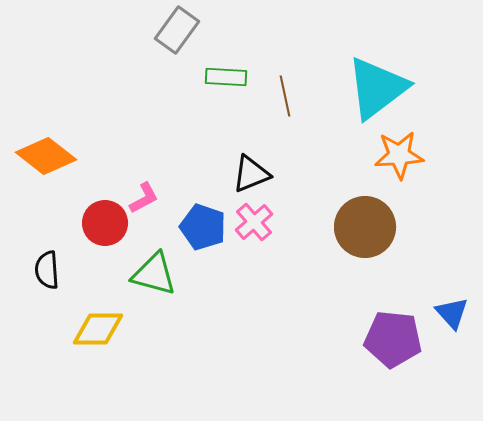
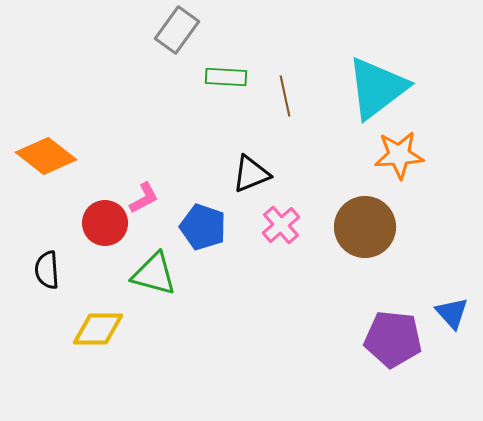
pink cross: moved 27 px right, 3 px down
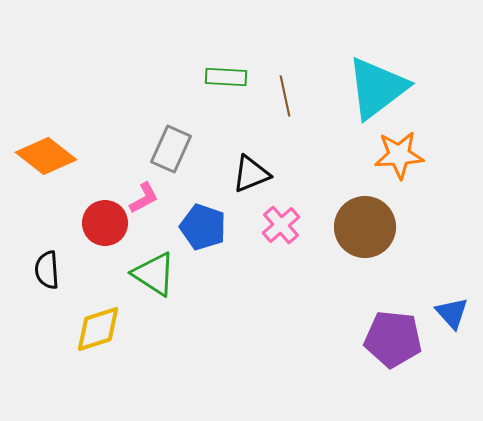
gray rectangle: moved 6 px left, 119 px down; rotated 12 degrees counterclockwise
green triangle: rotated 18 degrees clockwise
yellow diamond: rotated 18 degrees counterclockwise
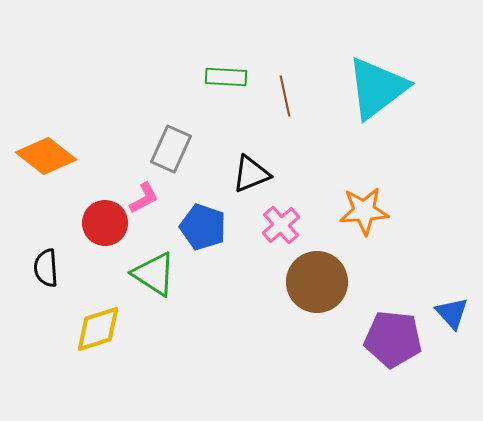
orange star: moved 35 px left, 56 px down
brown circle: moved 48 px left, 55 px down
black semicircle: moved 1 px left, 2 px up
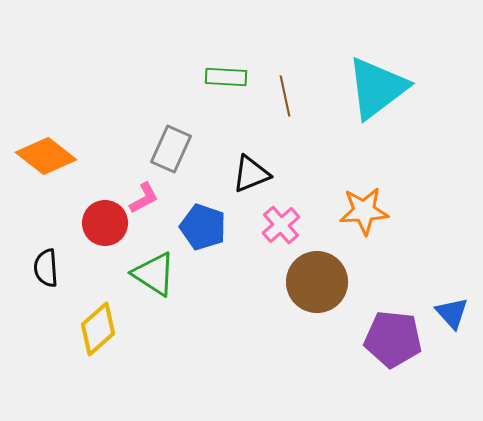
yellow diamond: rotated 24 degrees counterclockwise
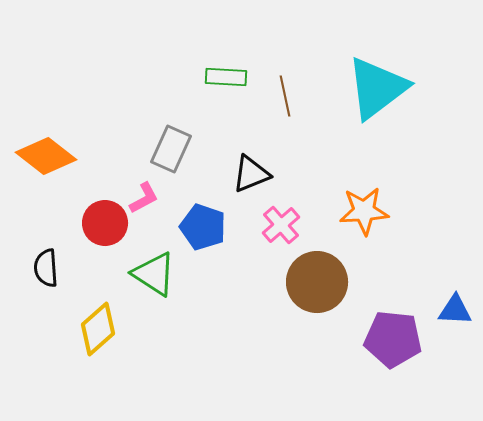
blue triangle: moved 3 px right, 3 px up; rotated 45 degrees counterclockwise
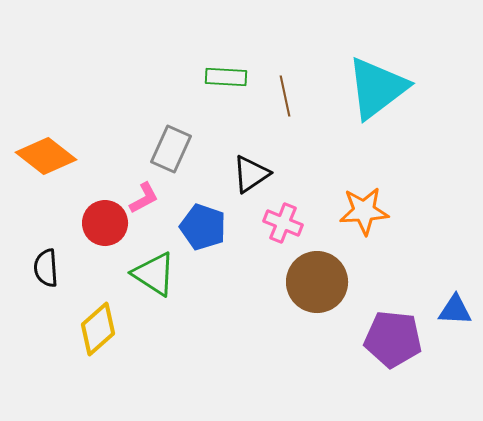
black triangle: rotated 12 degrees counterclockwise
pink cross: moved 2 px right, 2 px up; rotated 27 degrees counterclockwise
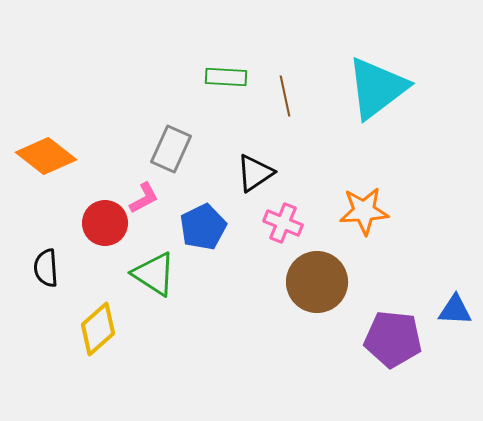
black triangle: moved 4 px right, 1 px up
blue pentagon: rotated 27 degrees clockwise
